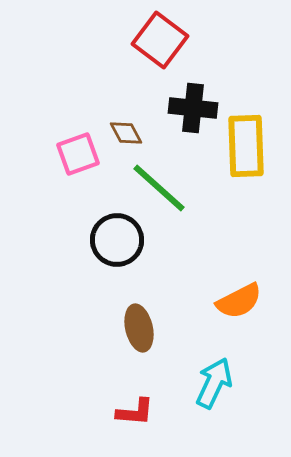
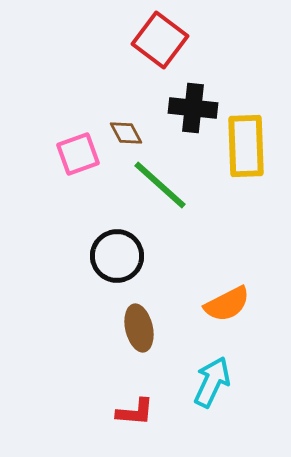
green line: moved 1 px right, 3 px up
black circle: moved 16 px down
orange semicircle: moved 12 px left, 3 px down
cyan arrow: moved 2 px left, 1 px up
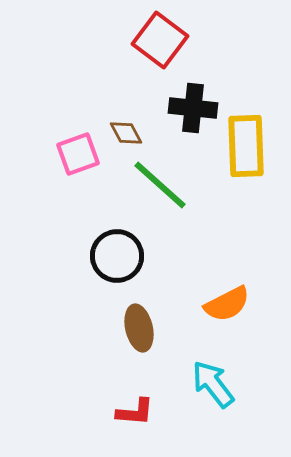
cyan arrow: moved 1 px right, 2 px down; rotated 63 degrees counterclockwise
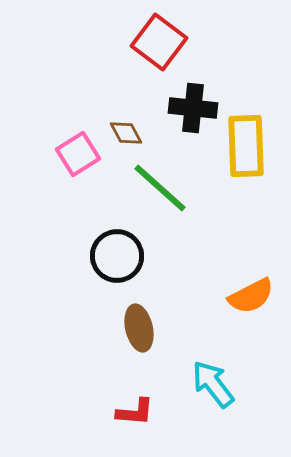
red square: moved 1 px left, 2 px down
pink square: rotated 12 degrees counterclockwise
green line: moved 3 px down
orange semicircle: moved 24 px right, 8 px up
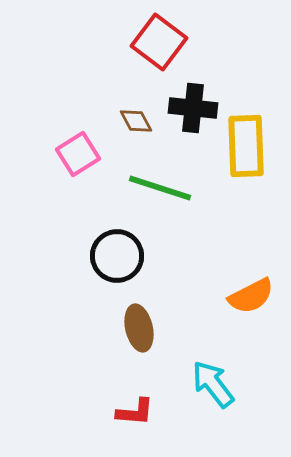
brown diamond: moved 10 px right, 12 px up
green line: rotated 24 degrees counterclockwise
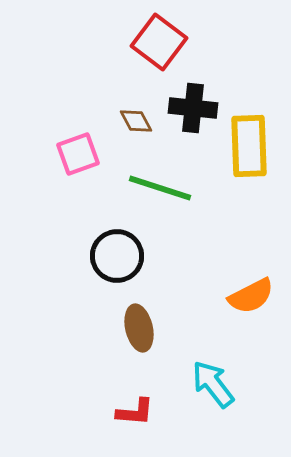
yellow rectangle: moved 3 px right
pink square: rotated 12 degrees clockwise
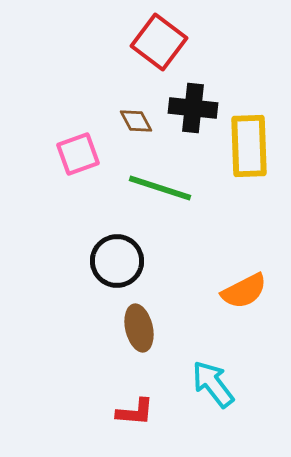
black circle: moved 5 px down
orange semicircle: moved 7 px left, 5 px up
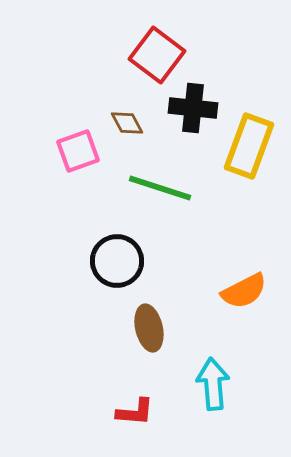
red square: moved 2 px left, 13 px down
brown diamond: moved 9 px left, 2 px down
yellow rectangle: rotated 22 degrees clockwise
pink square: moved 3 px up
brown ellipse: moved 10 px right
cyan arrow: rotated 33 degrees clockwise
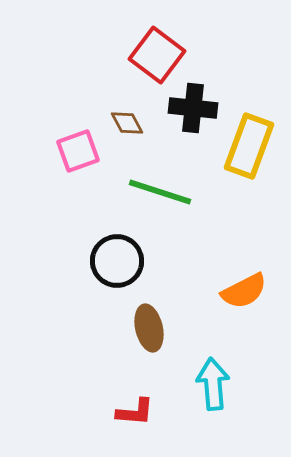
green line: moved 4 px down
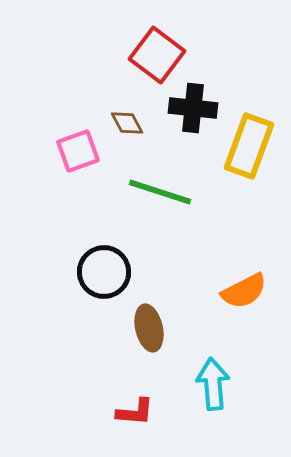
black circle: moved 13 px left, 11 px down
